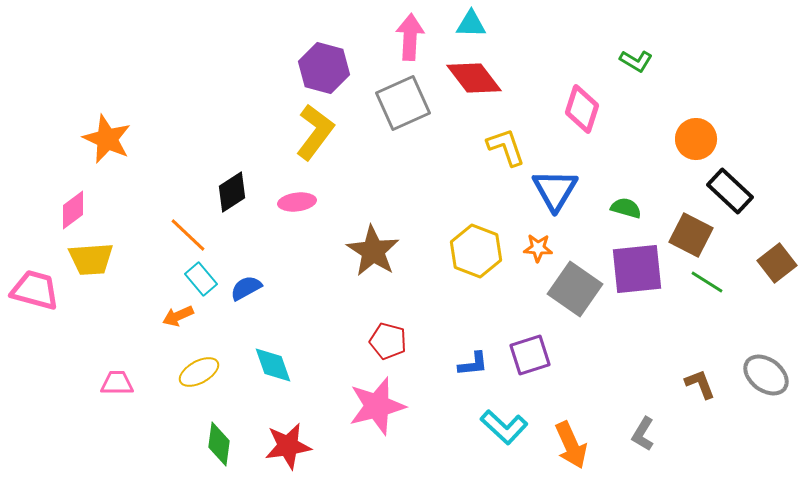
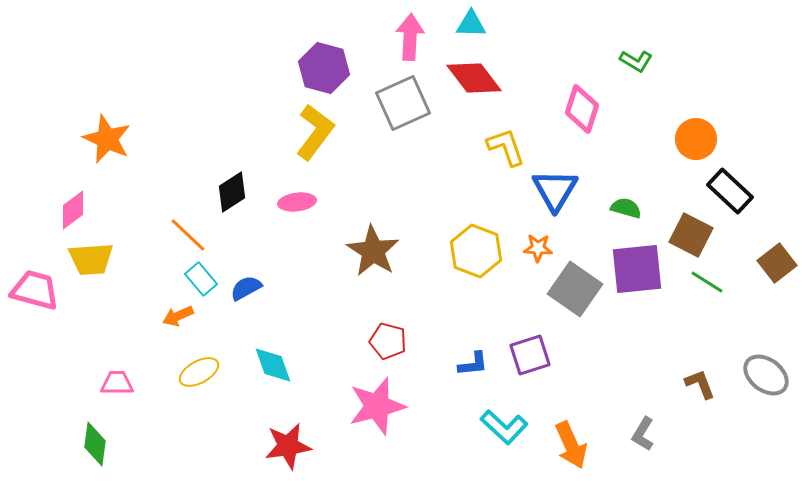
green diamond at (219, 444): moved 124 px left
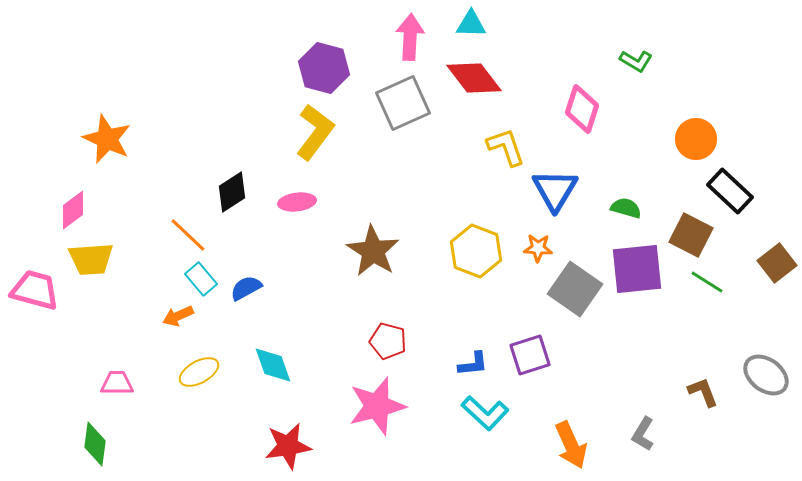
brown L-shape at (700, 384): moved 3 px right, 8 px down
cyan L-shape at (504, 427): moved 19 px left, 14 px up
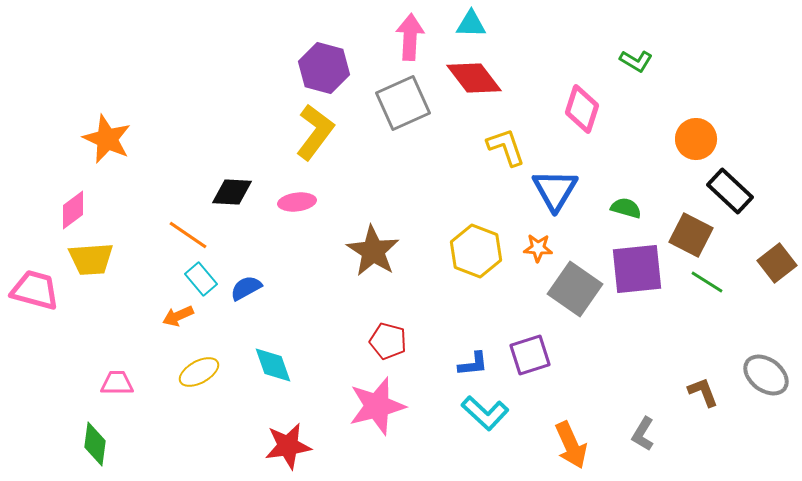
black diamond at (232, 192): rotated 36 degrees clockwise
orange line at (188, 235): rotated 9 degrees counterclockwise
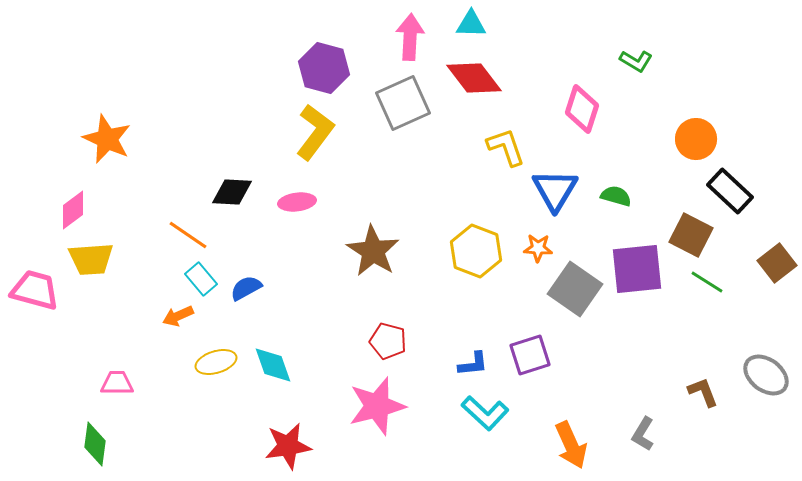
green semicircle at (626, 208): moved 10 px left, 12 px up
yellow ellipse at (199, 372): moved 17 px right, 10 px up; rotated 12 degrees clockwise
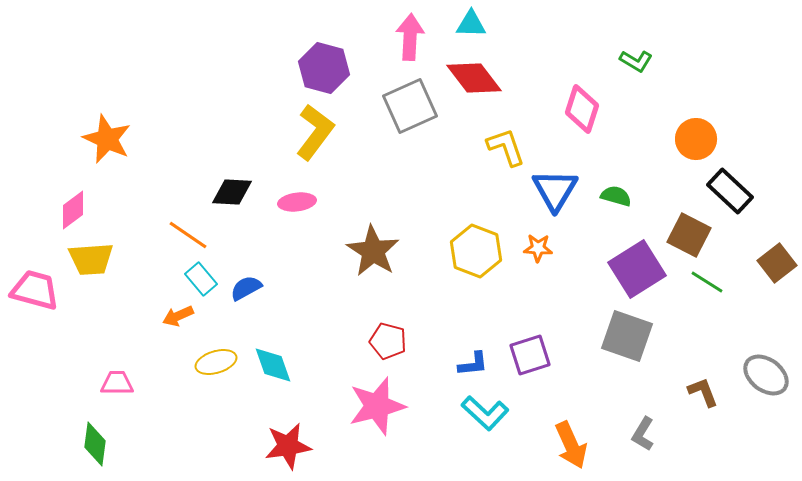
gray square at (403, 103): moved 7 px right, 3 px down
brown square at (691, 235): moved 2 px left
purple square at (637, 269): rotated 26 degrees counterclockwise
gray square at (575, 289): moved 52 px right, 47 px down; rotated 16 degrees counterclockwise
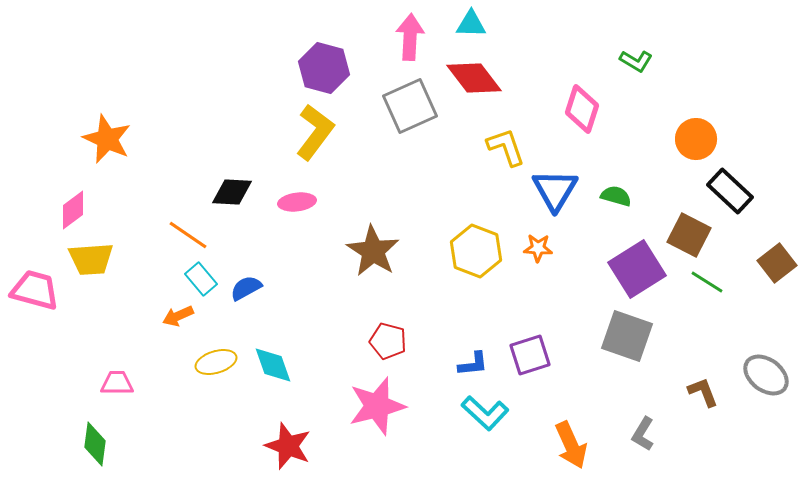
red star at (288, 446): rotated 30 degrees clockwise
